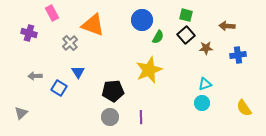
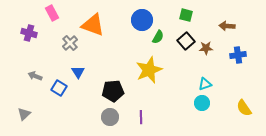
black square: moved 6 px down
gray arrow: rotated 24 degrees clockwise
gray triangle: moved 3 px right, 1 px down
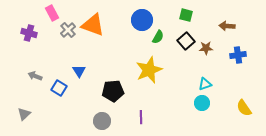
gray cross: moved 2 px left, 13 px up
blue triangle: moved 1 px right, 1 px up
gray circle: moved 8 px left, 4 px down
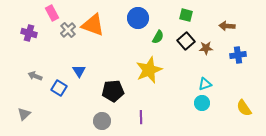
blue circle: moved 4 px left, 2 px up
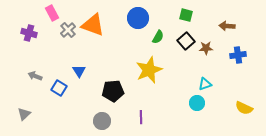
cyan circle: moved 5 px left
yellow semicircle: rotated 30 degrees counterclockwise
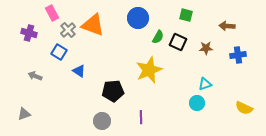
black square: moved 8 px left, 1 px down; rotated 24 degrees counterclockwise
blue triangle: rotated 24 degrees counterclockwise
blue square: moved 36 px up
gray triangle: rotated 24 degrees clockwise
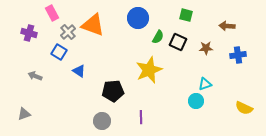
gray cross: moved 2 px down
cyan circle: moved 1 px left, 2 px up
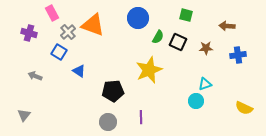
gray triangle: moved 1 px down; rotated 32 degrees counterclockwise
gray circle: moved 6 px right, 1 px down
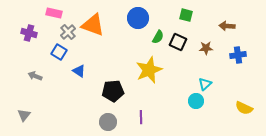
pink rectangle: moved 2 px right; rotated 49 degrees counterclockwise
cyan triangle: rotated 24 degrees counterclockwise
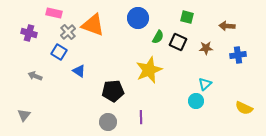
green square: moved 1 px right, 2 px down
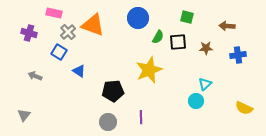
black square: rotated 30 degrees counterclockwise
